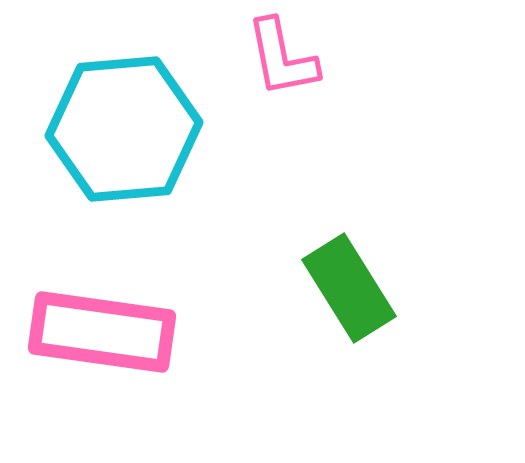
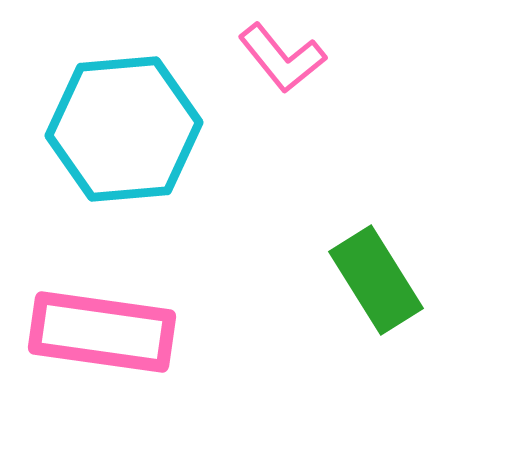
pink L-shape: rotated 28 degrees counterclockwise
green rectangle: moved 27 px right, 8 px up
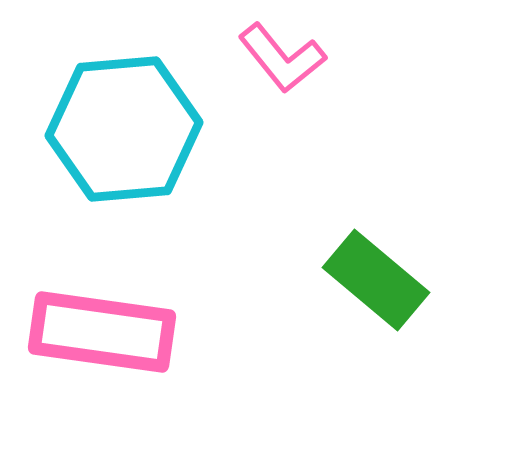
green rectangle: rotated 18 degrees counterclockwise
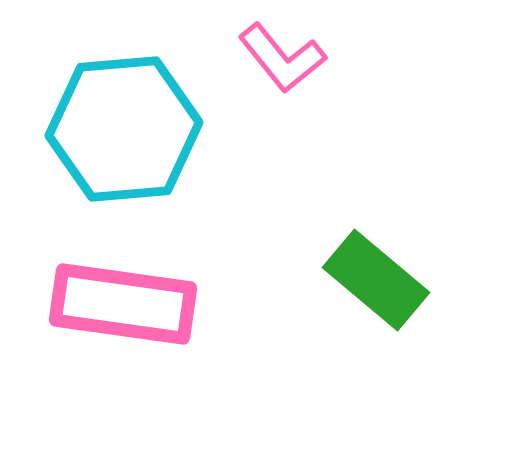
pink rectangle: moved 21 px right, 28 px up
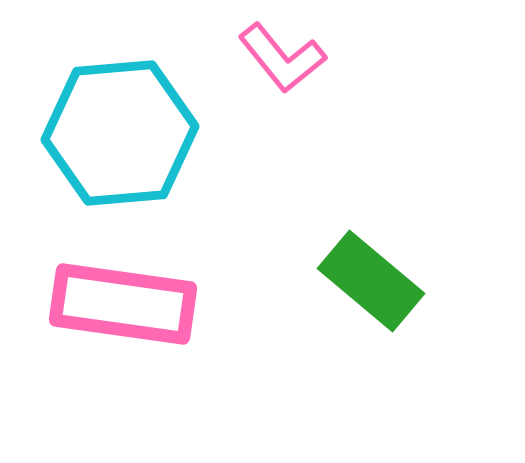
cyan hexagon: moved 4 px left, 4 px down
green rectangle: moved 5 px left, 1 px down
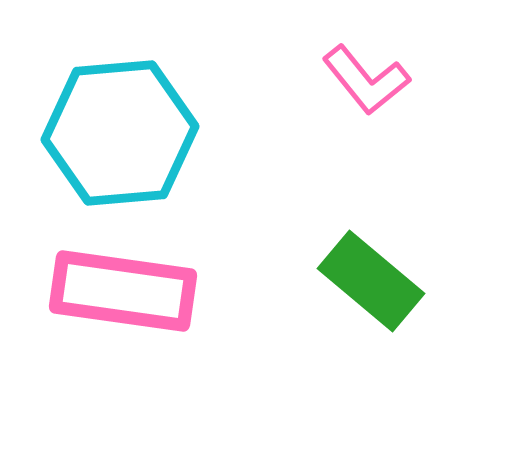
pink L-shape: moved 84 px right, 22 px down
pink rectangle: moved 13 px up
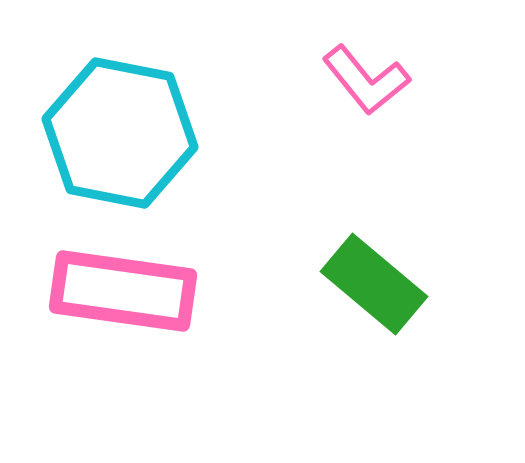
cyan hexagon: rotated 16 degrees clockwise
green rectangle: moved 3 px right, 3 px down
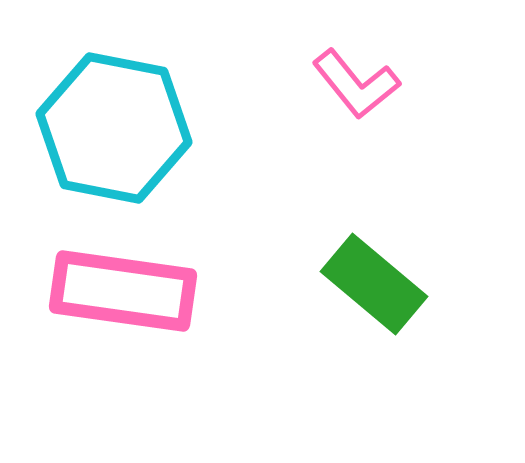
pink L-shape: moved 10 px left, 4 px down
cyan hexagon: moved 6 px left, 5 px up
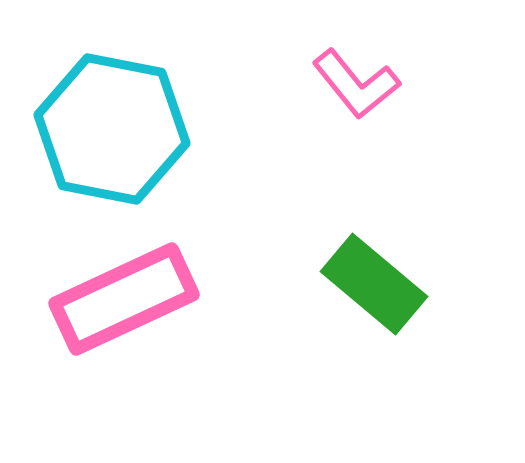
cyan hexagon: moved 2 px left, 1 px down
pink rectangle: moved 1 px right, 8 px down; rotated 33 degrees counterclockwise
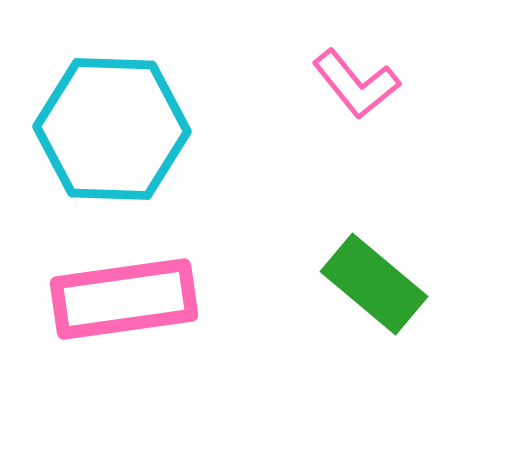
cyan hexagon: rotated 9 degrees counterclockwise
pink rectangle: rotated 17 degrees clockwise
